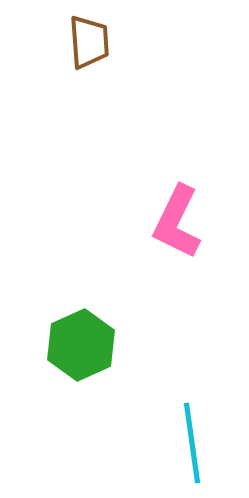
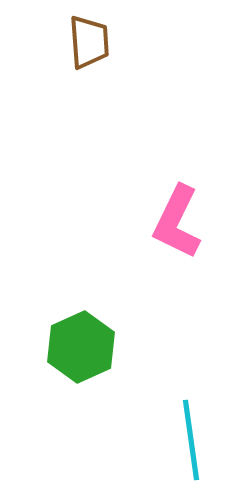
green hexagon: moved 2 px down
cyan line: moved 1 px left, 3 px up
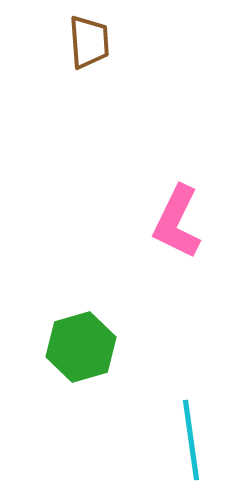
green hexagon: rotated 8 degrees clockwise
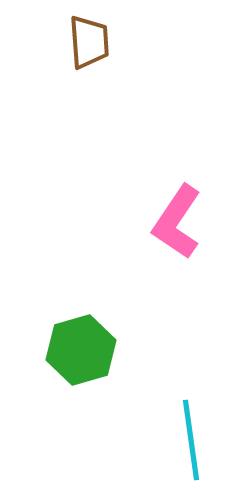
pink L-shape: rotated 8 degrees clockwise
green hexagon: moved 3 px down
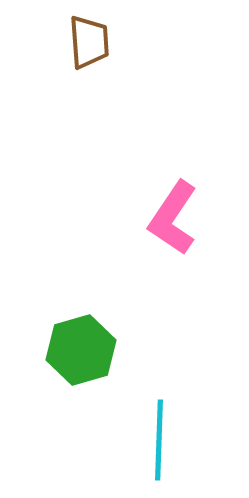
pink L-shape: moved 4 px left, 4 px up
cyan line: moved 32 px left; rotated 10 degrees clockwise
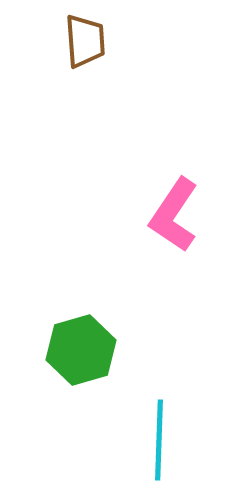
brown trapezoid: moved 4 px left, 1 px up
pink L-shape: moved 1 px right, 3 px up
